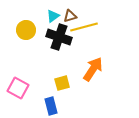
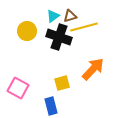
yellow circle: moved 1 px right, 1 px down
orange arrow: rotated 10 degrees clockwise
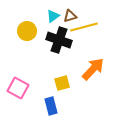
black cross: moved 3 px down
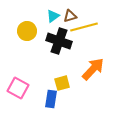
black cross: moved 1 px down
blue rectangle: moved 7 px up; rotated 24 degrees clockwise
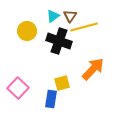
brown triangle: rotated 40 degrees counterclockwise
pink square: rotated 15 degrees clockwise
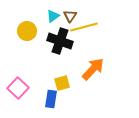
black cross: moved 1 px right
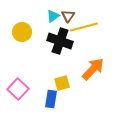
brown triangle: moved 2 px left
yellow circle: moved 5 px left, 1 px down
pink square: moved 1 px down
